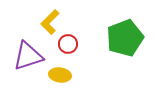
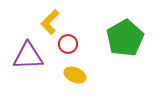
green pentagon: rotated 9 degrees counterclockwise
purple triangle: rotated 16 degrees clockwise
yellow ellipse: moved 15 px right; rotated 15 degrees clockwise
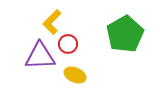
yellow L-shape: moved 2 px right
green pentagon: moved 4 px up
purple triangle: moved 12 px right
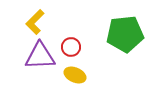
yellow L-shape: moved 17 px left
green pentagon: rotated 24 degrees clockwise
red circle: moved 3 px right, 3 px down
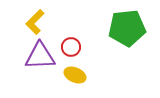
green pentagon: moved 2 px right, 6 px up
